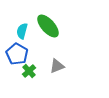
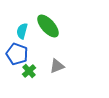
blue pentagon: rotated 10 degrees counterclockwise
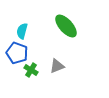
green ellipse: moved 18 px right
blue pentagon: moved 1 px up
green cross: moved 2 px right, 1 px up; rotated 16 degrees counterclockwise
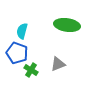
green ellipse: moved 1 px right, 1 px up; rotated 40 degrees counterclockwise
gray triangle: moved 1 px right, 2 px up
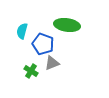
blue pentagon: moved 26 px right, 9 px up
gray triangle: moved 6 px left, 1 px up
green cross: moved 1 px down
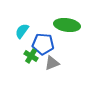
cyan semicircle: rotated 21 degrees clockwise
blue pentagon: rotated 15 degrees counterclockwise
green cross: moved 15 px up
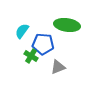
gray triangle: moved 6 px right, 4 px down
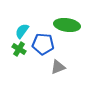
green cross: moved 12 px left, 7 px up
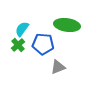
cyan semicircle: moved 2 px up
green cross: moved 1 px left, 4 px up; rotated 16 degrees clockwise
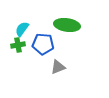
green cross: rotated 32 degrees clockwise
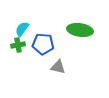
green ellipse: moved 13 px right, 5 px down
gray triangle: rotated 35 degrees clockwise
